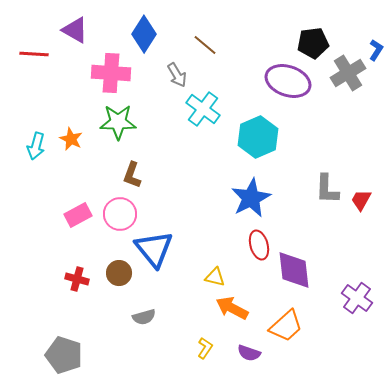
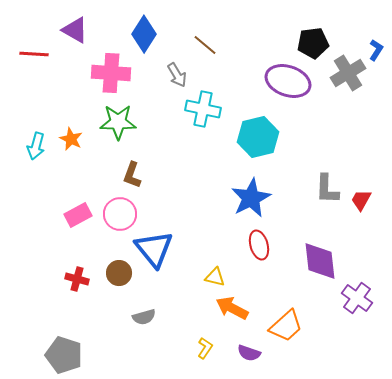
cyan cross: rotated 24 degrees counterclockwise
cyan hexagon: rotated 9 degrees clockwise
purple diamond: moved 26 px right, 9 px up
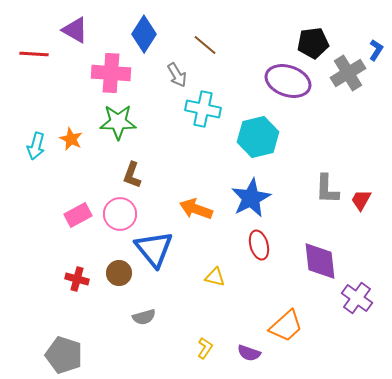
orange arrow: moved 36 px left, 99 px up; rotated 8 degrees counterclockwise
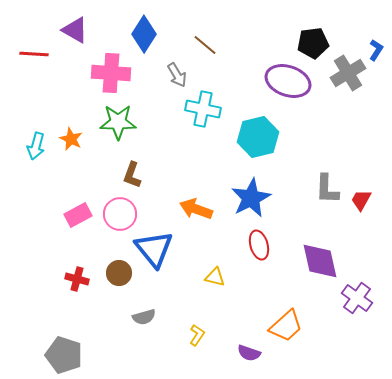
purple diamond: rotated 6 degrees counterclockwise
yellow L-shape: moved 8 px left, 13 px up
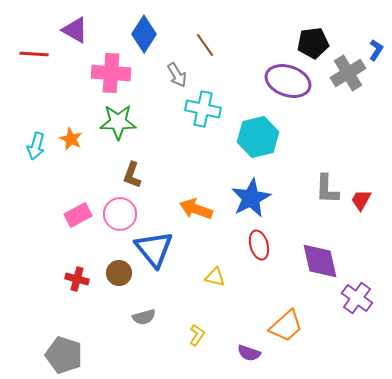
brown line: rotated 15 degrees clockwise
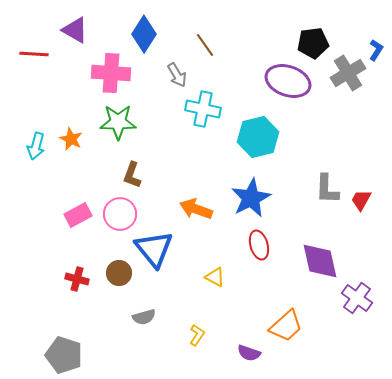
yellow triangle: rotated 15 degrees clockwise
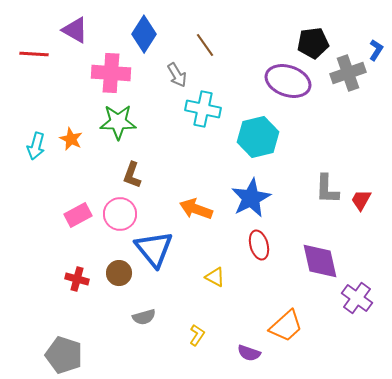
gray cross: rotated 12 degrees clockwise
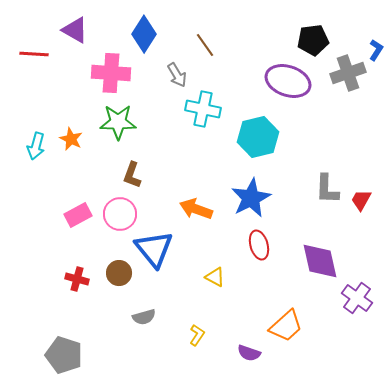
black pentagon: moved 3 px up
